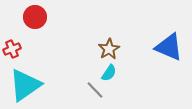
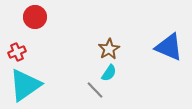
red cross: moved 5 px right, 3 px down
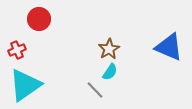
red circle: moved 4 px right, 2 px down
red cross: moved 2 px up
cyan semicircle: moved 1 px right, 1 px up
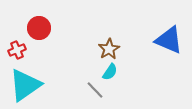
red circle: moved 9 px down
blue triangle: moved 7 px up
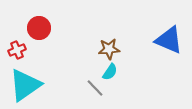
brown star: rotated 25 degrees clockwise
gray line: moved 2 px up
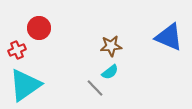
blue triangle: moved 3 px up
brown star: moved 2 px right, 3 px up
cyan semicircle: rotated 18 degrees clockwise
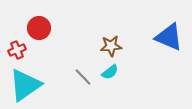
gray line: moved 12 px left, 11 px up
